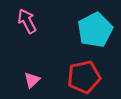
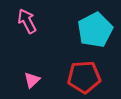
red pentagon: rotated 8 degrees clockwise
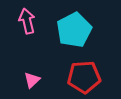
pink arrow: rotated 15 degrees clockwise
cyan pentagon: moved 21 px left
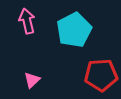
red pentagon: moved 17 px right, 2 px up
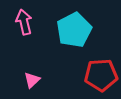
pink arrow: moved 3 px left, 1 px down
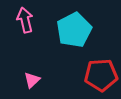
pink arrow: moved 1 px right, 2 px up
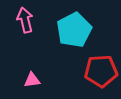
red pentagon: moved 4 px up
pink triangle: rotated 36 degrees clockwise
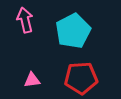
cyan pentagon: moved 1 px left, 1 px down
red pentagon: moved 20 px left, 7 px down
